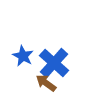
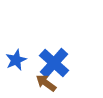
blue star: moved 7 px left, 4 px down; rotated 20 degrees clockwise
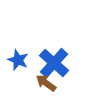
blue star: moved 2 px right; rotated 25 degrees counterclockwise
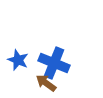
blue cross: rotated 20 degrees counterclockwise
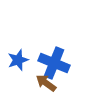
blue star: rotated 30 degrees clockwise
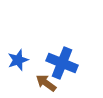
blue cross: moved 8 px right
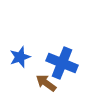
blue star: moved 2 px right, 3 px up
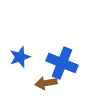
brown arrow: rotated 45 degrees counterclockwise
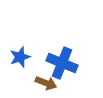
brown arrow: rotated 150 degrees counterclockwise
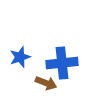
blue cross: rotated 28 degrees counterclockwise
